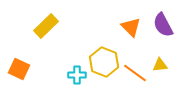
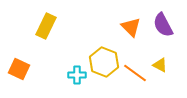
yellow rectangle: rotated 20 degrees counterclockwise
yellow triangle: rotated 35 degrees clockwise
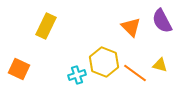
purple semicircle: moved 1 px left, 4 px up
yellow triangle: rotated 14 degrees counterclockwise
cyan cross: rotated 18 degrees counterclockwise
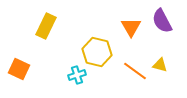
orange triangle: rotated 15 degrees clockwise
yellow hexagon: moved 7 px left, 10 px up; rotated 8 degrees counterclockwise
orange line: moved 2 px up
